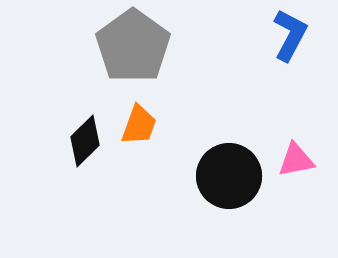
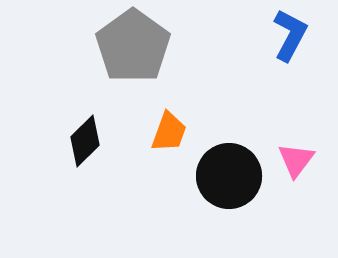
orange trapezoid: moved 30 px right, 7 px down
pink triangle: rotated 42 degrees counterclockwise
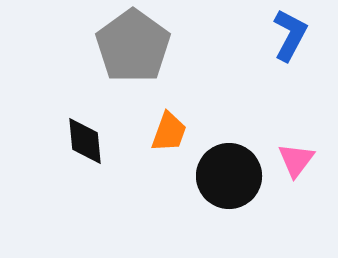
black diamond: rotated 51 degrees counterclockwise
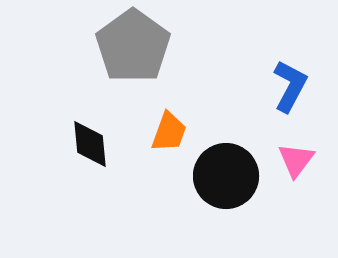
blue L-shape: moved 51 px down
black diamond: moved 5 px right, 3 px down
black circle: moved 3 px left
